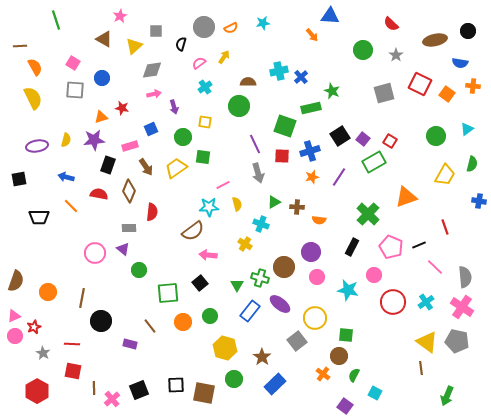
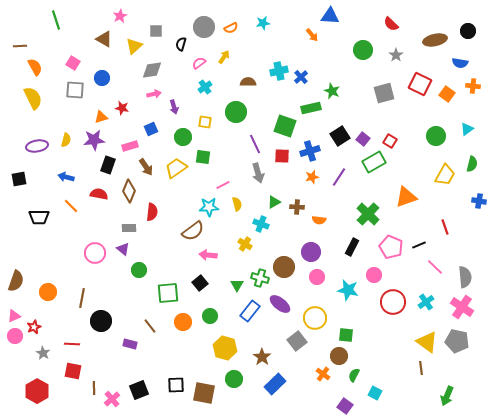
green circle at (239, 106): moved 3 px left, 6 px down
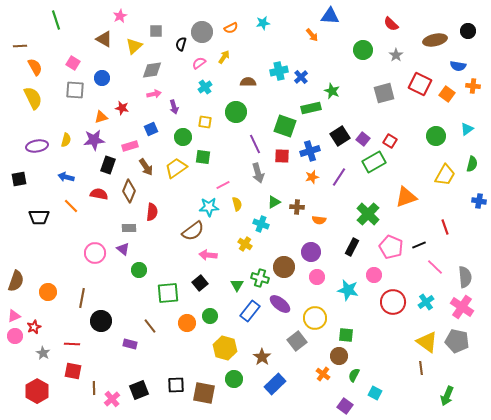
gray circle at (204, 27): moved 2 px left, 5 px down
blue semicircle at (460, 63): moved 2 px left, 3 px down
orange circle at (183, 322): moved 4 px right, 1 px down
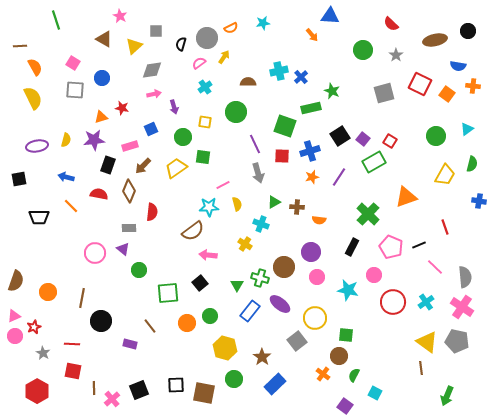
pink star at (120, 16): rotated 16 degrees counterclockwise
gray circle at (202, 32): moved 5 px right, 6 px down
brown arrow at (146, 167): moved 3 px left, 1 px up; rotated 78 degrees clockwise
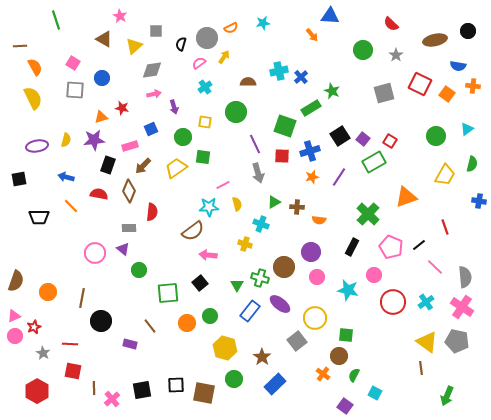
green rectangle at (311, 108): rotated 18 degrees counterclockwise
yellow cross at (245, 244): rotated 16 degrees counterclockwise
black line at (419, 245): rotated 16 degrees counterclockwise
red line at (72, 344): moved 2 px left
black square at (139, 390): moved 3 px right; rotated 12 degrees clockwise
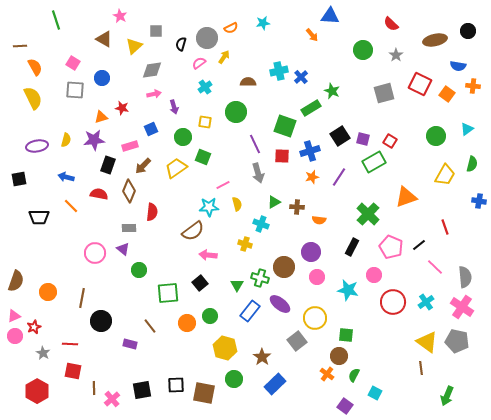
purple square at (363, 139): rotated 24 degrees counterclockwise
green square at (203, 157): rotated 14 degrees clockwise
orange cross at (323, 374): moved 4 px right
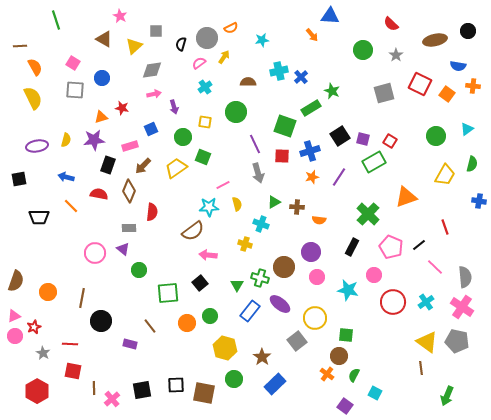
cyan star at (263, 23): moved 1 px left, 17 px down
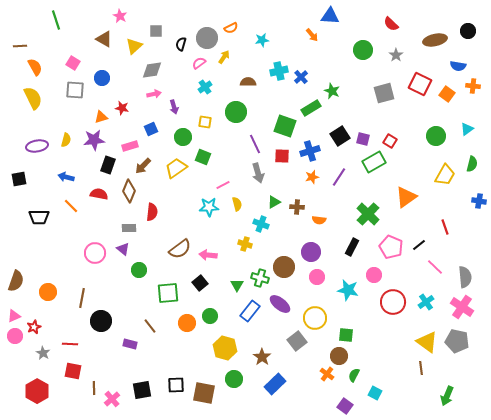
orange triangle at (406, 197): rotated 15 degrees counterclockwise
brown semicircle at (193, 231): moved 13 px left, 18 px down
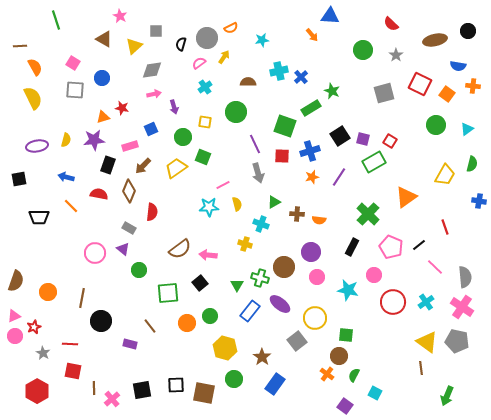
orange triangle at (101, 117): moved 2 px right
green circle at (436, 136): moved 11 px up
brown cross at (297, 207): moved 7 px down
gray rectangle at (129, 228): rotated 32 degrees clockwise
blue rectangle at (275, 384): rotated 10 degrees counterclockwise
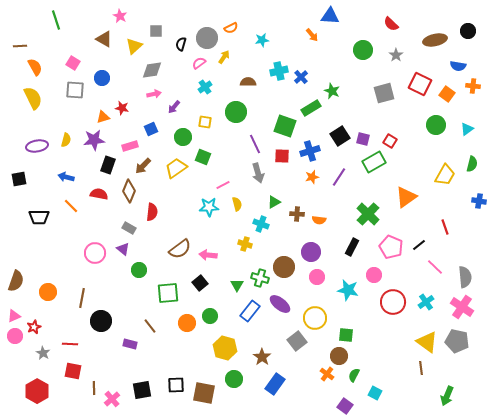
purple arrow at (174, 107): rotated 56 degrees clockwise
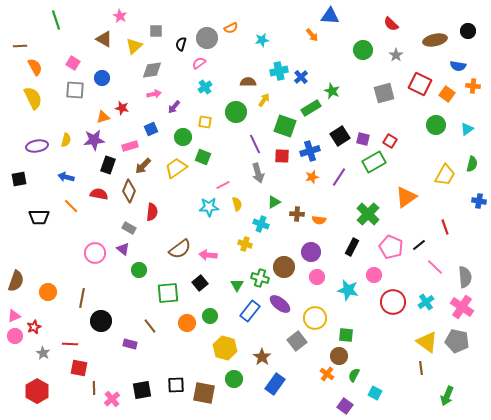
yellow arrow at (224, 57): moved 40 px right, 43 px down
red square at (73, 371): moved 6 px right, 3 px up
